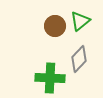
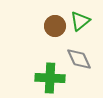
gray diamond: rotated 68 degrees counterclockwise
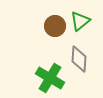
gray diamond: rotated 28 degrees clockwise
green cross: rotated 28 degrees clockwise
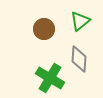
brown circle: moved 11 px left, 3 px down
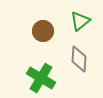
brown circle: moved 1 px left, 2 px down
green cross: moved 9 px left
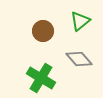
gray diamond: rotated 44 degrees counterclockwise
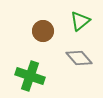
gray diamond: moved 1 px up
green cross: moved 11 px left, 2 px up; rotated 12 degrees counterclockwise
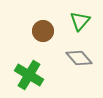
green triangle: rotated 10 degrees counterclockwise
green cross: moved 1 px left, 1 px up; rotated 12 degrees clockwise
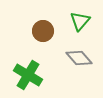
green cross: moved 1 px left
